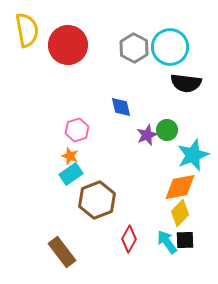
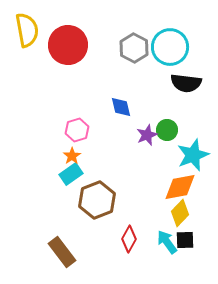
orange star: moved 2 px right; rotated 18 degrees clockwise
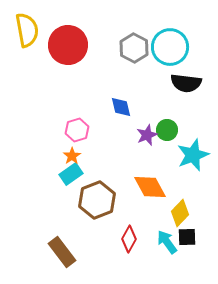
orange diamond: moved 30 px left; rotated 72 degrees clockwise
black square: moved 2 px right, 3 px up
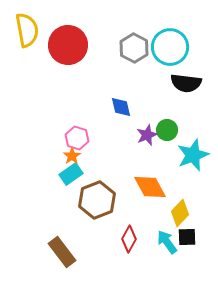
pink hexagon: moved 8 px down; rotated 25 degrees counterclockwise
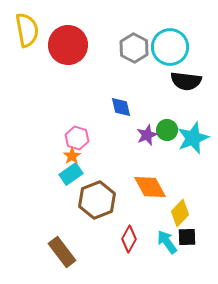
black semicircle: moved 2 px up
cyan star: moved 17 px up
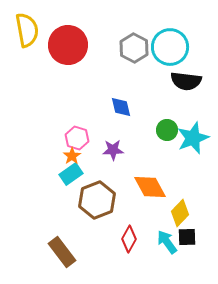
purple star: moved 34 px left, 15 px down; rotated 20 degrees clockwise
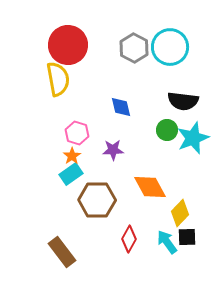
yellow semicircle: moved 31 px right, 49 px down
black semicircle: moved 3 px left, 20 px down
pink hexagon: moved 5 px up
brown hexagon: rotated 21 degrees clockwise
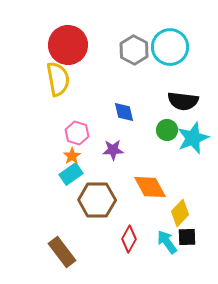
gray hexagon: moved 2 px down
blue diamond: moved 3 px right, 5 px down
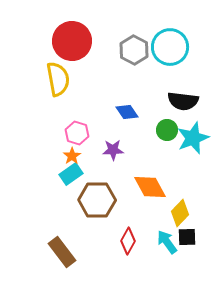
red circle: moved 4 px right, 4 px up
blue diamond: moved 3 px right; rotated 20 degrees counterclockwise
red diamond: moved 1 px left, 2 px down
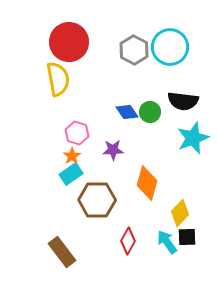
red circle: moved 3 px left, 1 px down
green circle: moved 17 px left, 18 px up
orange diamond: moved 3 px left, 4 px up; rotated 44 degrees clockwise
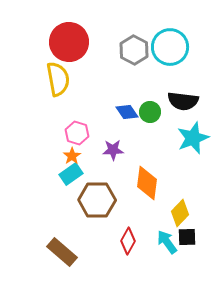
orange diamond: rotated 8 degrees counterclockwise
brown rectangle: rotated 12 degrees counterclockwise
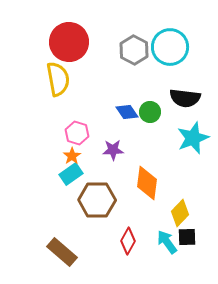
black semicircle: moved 2 px right, 3 px up
